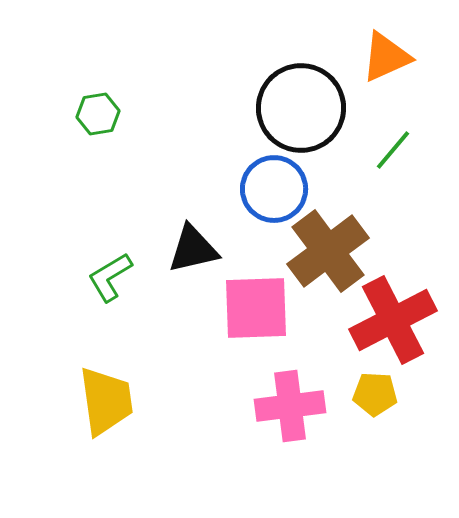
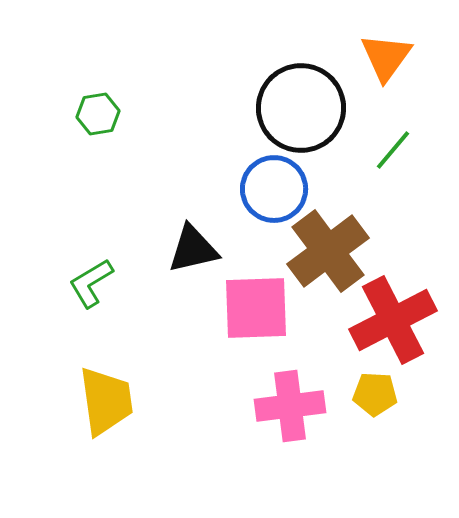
orange triangle: rotated 30 degrees counterclockwise
green L-shape: moved 19 px left, 6 px down
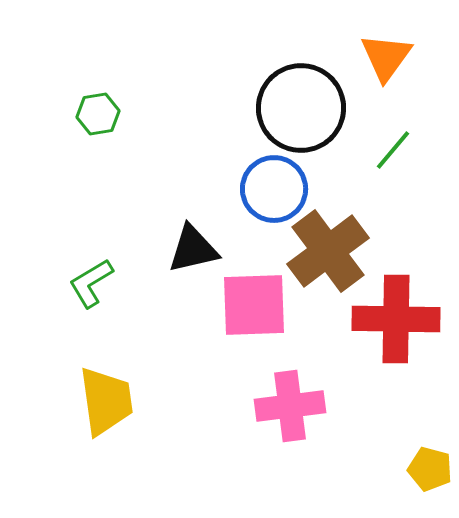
pink square: moved 2 px left, 3 px up
red cross: moved 3 px right, 1 px up; rotated 28 degrees clockwise
yellow pentagon: moved 55 px right, 75 px down; rotated 12 degrees clockwise
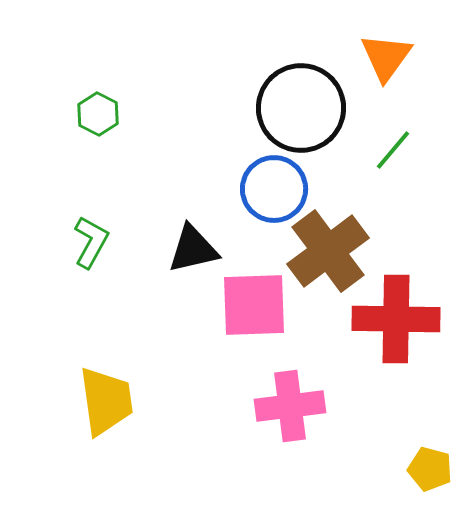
green hexagon: rotated 24 degrees counterclockwise
green L-shape: moved 41 px up; rotated 150 degrees clockwise
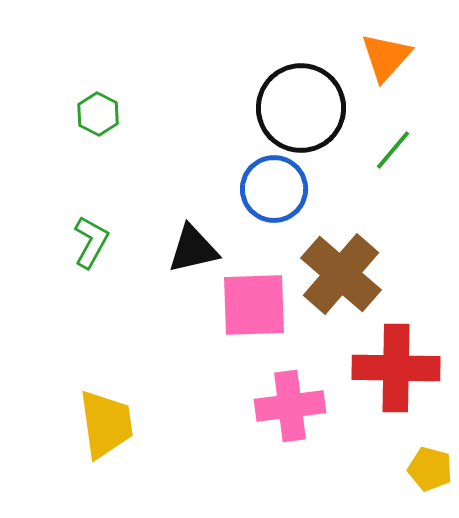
orange triangle: rotated 6 degrees clockwise
brown cross: moved 13 px right, 23 px down; rotated 12 degrees counterclockwise
red cross: moved 49 px down
yellow trapezoid: moved 23 px down
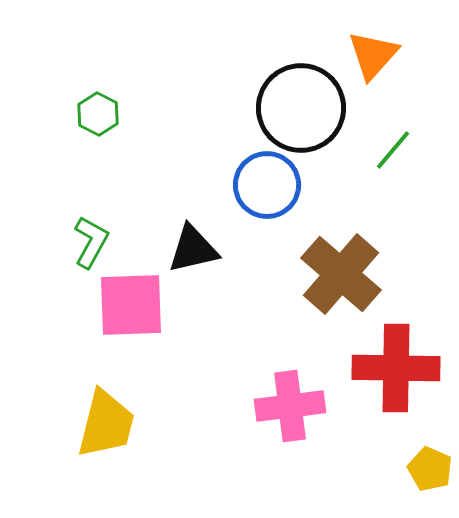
orange triangle: moved 13 px left, 2 px up
blue circle: moved 7 px left, 4 px up
pink square: moved 123 px left
yellow trapezoid: rotated 22 degrees clockwise
yellow pentagon: rotated 9 degrees clockwise
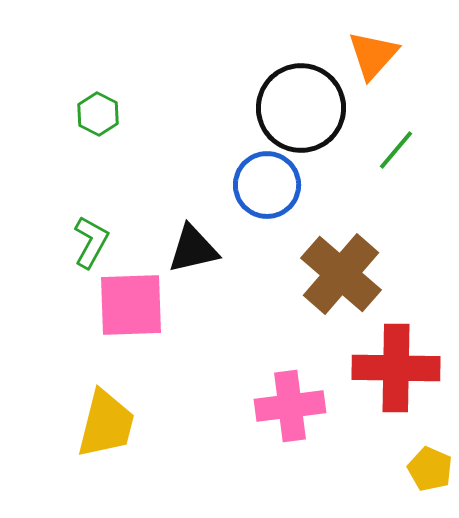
green line: moved 3 px right
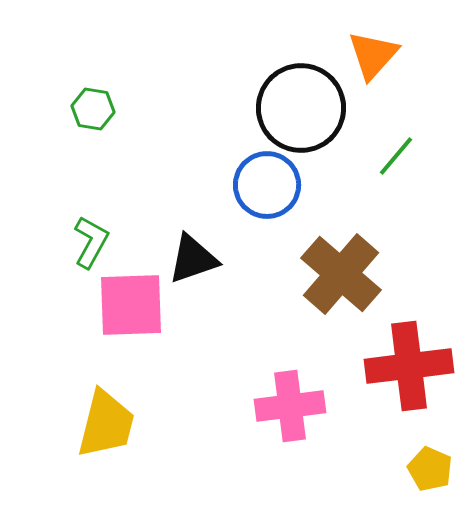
green hexagon: moved 5 px left, 5 px up; rotated 18 degrees counterclockwise
green line: moved 6 px down
black triangle: moved 10 px down; rotated 6 degrees counterclockwise
red cross: moved 13 px right, 2 px up; rotated 8 degrees counterclockwise
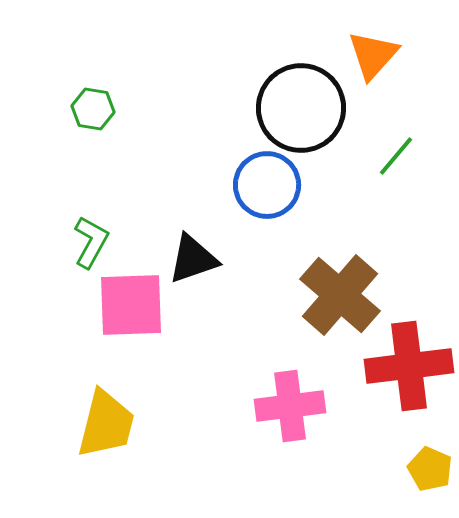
brown cross: moved 1 px left, 21 px down
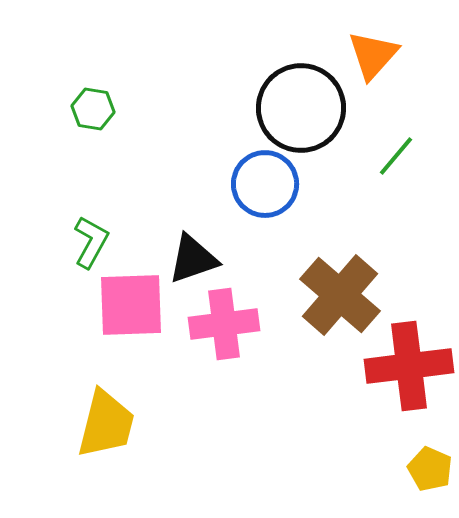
blue circle: moved 2 px left, 1 px up
pink cross: moved 66 px left, 82 px up
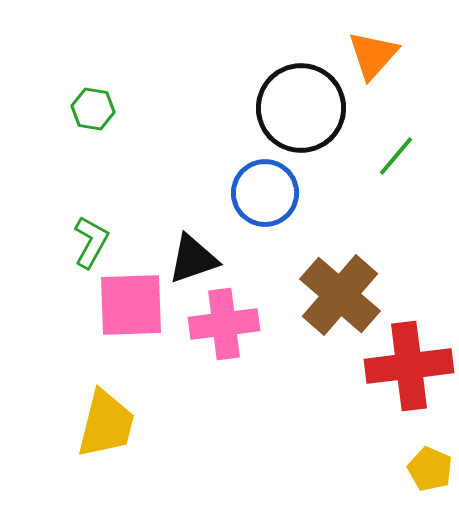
blue circle: moved 9 px down
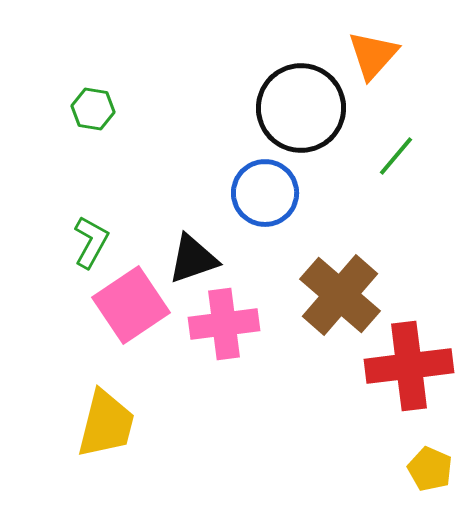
pink square: rotated 32 degrees counterclockwise
